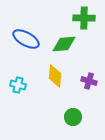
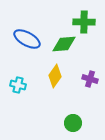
green cross: moved 4 px down
blue ellipse: moved 1 px right
yellow diamond: rotated 30 degrees clockwise
purple cross: moved 1 px right, 2 px up
green circle: moved 6 px down
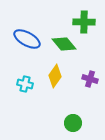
green diamond: rotated 55 degrees clockwise
cyan cross: moved 7 px right, 1 px up
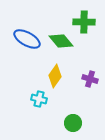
green diamond: moved 3 px left, 3 px up
cyan cross: moved 14 px right, 15 px down
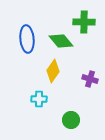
blue ellipse: rotated 56 degrees clockwise
yellow diamond: moved 2 px left, 5 px up
cyan cross: rotated 14 degrees counterclockwise
green circle: moved 2 px left, 3 px up
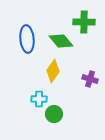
green circle: moved 17 px left, 6 px up
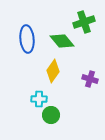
green cross: rotated 20 degrees counterclockwise
green diamond: moved 1 px right
green circle: moved 3 px left, 1 px down
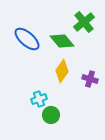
green cross: rotated 20 degrees counterclockwise
blue ellipse: rotated 44 degrees counterclockwise
yellow diamond: moved 9 px right
cyan cross: rotated 21 degrees counterclockwise
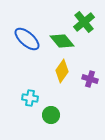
cyan cross: moved 9 px left, 1 px up; rotated 28 degrees clockwise
